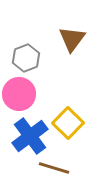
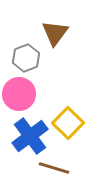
brown triangle: moved 17 px left, 6 px up
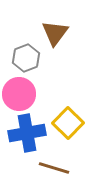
blue cross: moved 3 px left, 3 px up; rotated 27 degrees clockwise
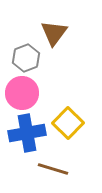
brown triangle: moved 1 px left
pink circle: moved 3 px right, 1 px up
brown line: moved 1 px left, 1 px down
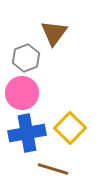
yellow square: moved 2 px right, 5 px down
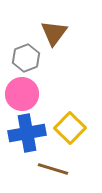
pink circle: moved 1 px down
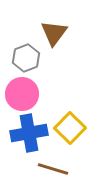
blue cross: moved 2 px right
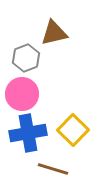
brown triangle: rotated 40 degrees clockwise
yellow square: moved 3 px right, 2 px down
blue cross: moved 1 px left
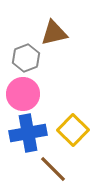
pink circle: moved 1 px right
brown line: rotated 28 degrees clockwise
